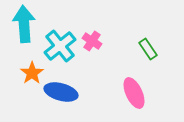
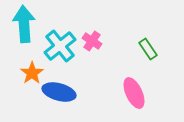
blue ellipse: moved 2 px left
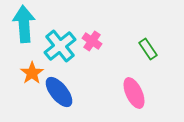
blue ellipse: rotated 36 degrees clockwise
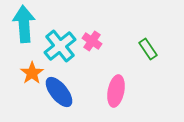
pink ellipse: moved 18 px left, 2 px up; rotated 36 degrees clockwise
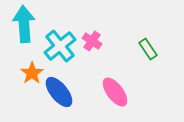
pink ellipse: moved 1 px left, 1 px down; rotated 48 degrees counterclockwise
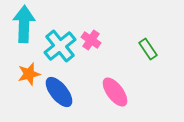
cyan arrow: rotated 6 degrees clockwise
pink cross: moved 1 px left, 1 px up
orange star: moved 3 px left, 1 px down; rotated 20 degrees clockwise
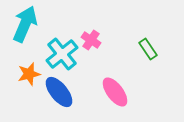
cyan arrow: moved 1 px right; rotated 21 degrees clockwise
cyan cross: moved 2 px right, 8 px down
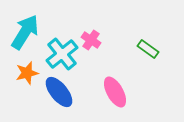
cyan arrow: moved 8 px down; rotated 9 degrees clockwise
green rectangle: rotated 20 degrees counterclockwise
orange star: moved 2 px left, 1 px up
pink ellipse: rotated 8 degrees clockwise
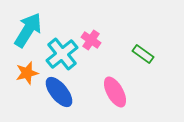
cyan arrow: moved 3 px right, 2 px up
green rectangle: moved 5 px left, 5 px down
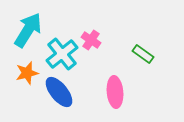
pink ellipse: rotated 24 degrees clockwise
